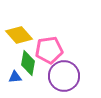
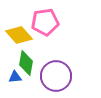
pink pentagon: moved 4 px left, 28 px up
green diamond: moved 2 px left
purple circle: moved 8 px left
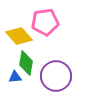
yellow diamond: moved 1 px down
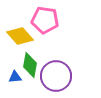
pink pentagon: moved 2 px up; rotated 16 degrees clockwise
yellow diamond: moved 1 px right
green diamond: moved 4 px right, 2 px down
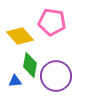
pink pentagon: moved 7 px right, 2 px down
blue triangle: moved 4 px down
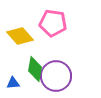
pink pentagon: moved 1 px right, 1 px down
green diamond: moved 5 px right, 4 px down
blue triangle: moved 2 px left, 2 px down
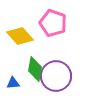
pink pentagon: rotated 12 degrees clockwise
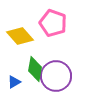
blue triangle: moved 1 px right, 1 px up; rotated 24 degrees counterclockwise
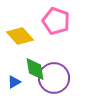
pink pentagon: moved 3 px right, 2 px up
green diamond: rotated 20 degrees counterclockwise
purple circle: moved 2 px left, 2 px down
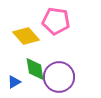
pink pentagon: rotated 12 degrees counterclockwise
yellow diamond: moved 6 px right
purple circle: moved 5 px right, 1 px up
